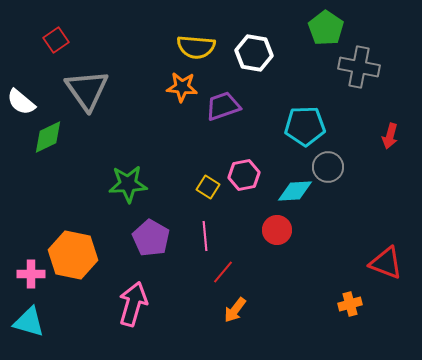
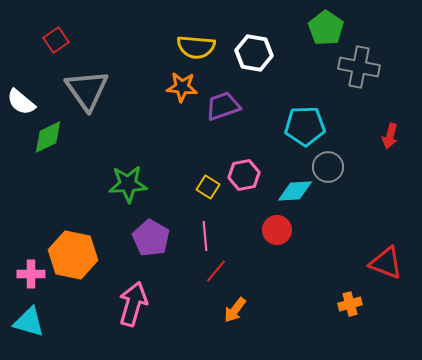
red line: moved 7 px left, 1 px up
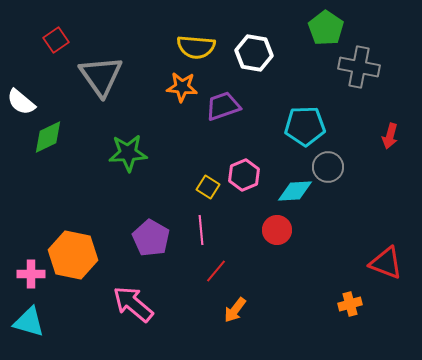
gray triangle: moved 14 px right, 14 px up
pink hexagon: rotated 12 degrees counterclockwise
green star: moved 31 px up
pink line: moved 4 px left, 6 px up
pink arrow: rotated 66 degrees counterclockwise
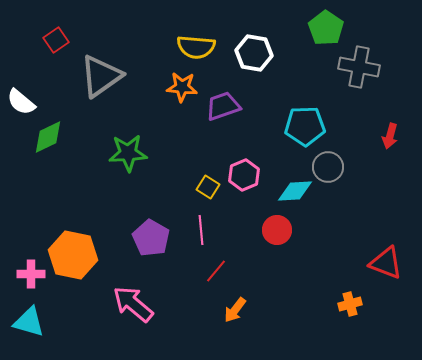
gray triangle: rotated 30 degrees clockwise
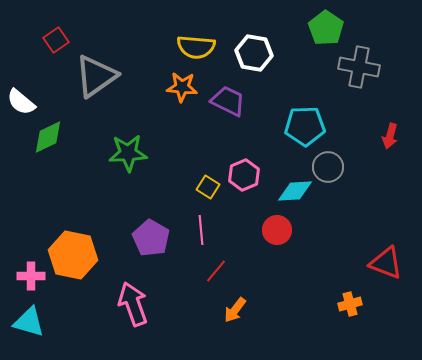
gray triangle: moved 5 px left
purple trapezoid: moved 5 px right, 5 px up; rotated 45 degrees clockwise
pink cross: moved 2 px down
pink arrow: rotated 30 degrees clockwise
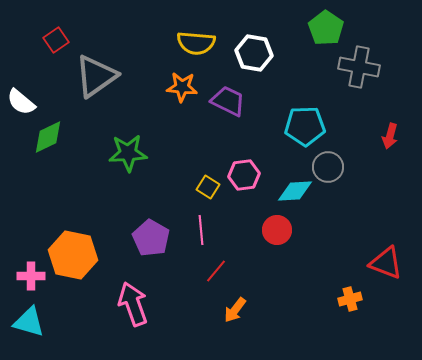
yellow semicircle: moved 4 px up
pink hexagon: rotated 16 degrees clockwise
orange cross: moved 5 px up
